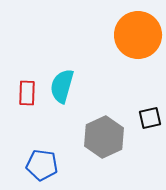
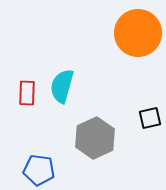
orange circle: moved 2 px up
gray hexagon: moved 9 px left, 1 px down
blue pentagon: moved 3 px left, 5 px down
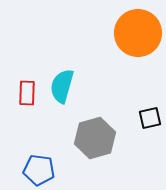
gray hexagon: rotated 9 degrees clockwise
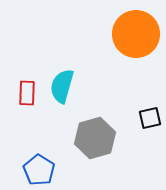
orange circle: moved 2 px left, 1 px down
blue pentagon: rotated 24 degrees clockwise
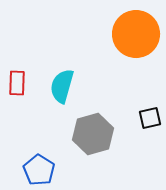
red rectangle: moved 10 px left, 10 px up
gray hexagon: moved 2 px left, 4 px up
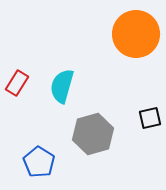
red rectangle: rotated 30 degrees clockwise
blue pentagon: moved 8 px up
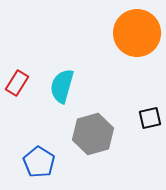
orange circle: moved 1 px right, 1 px up
